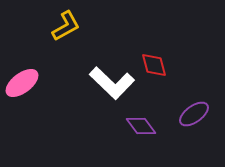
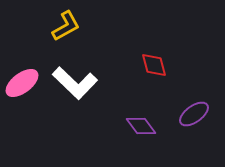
white L-shape: moved 37 px left
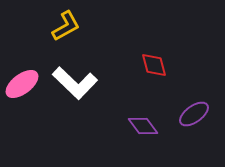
pink ellipse: moved 1 px down
purple diamond: moved 2 px right
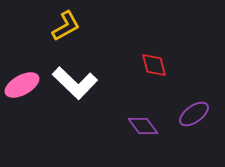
pink ellipse: moved 1 px down; rotated 8 degrees clockwise
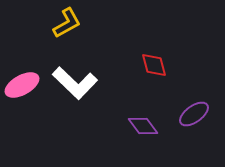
yellow L-shape: moved 1 px right, 3 px up
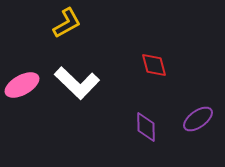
white L-shape: moved 2 px right
purple ellipse: moved 4 px right, 5 px down
purple diamond: moved 3 px right, 1 px down; rotated 36 degrees clockwise
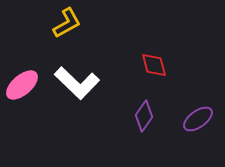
pink ellipse: rotated 12 degrees counterclockwise
purple diamond: moved 2 px left, 11 px up; rotated 36 degrees clockwise
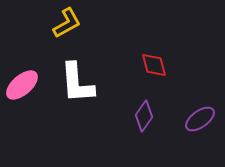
white L-shape: rotated 42 degrees clockwise
purple ellipse: moved 2 px right
